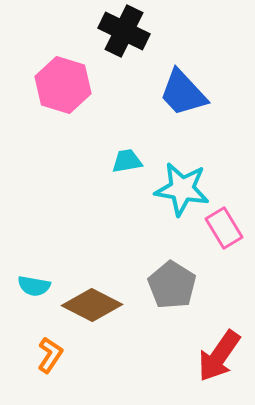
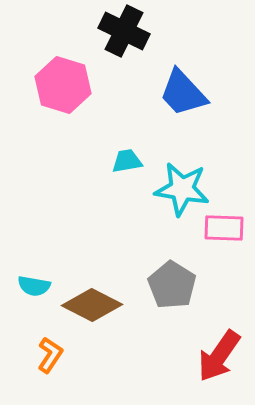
pink rectangle: rotated 57 degrees counterclockwise
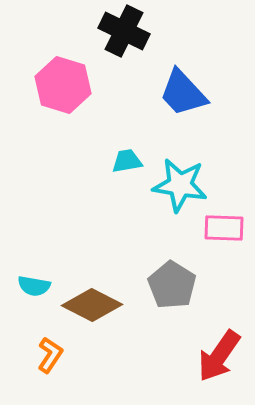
cyan star: moved 2 px left, 4 px up
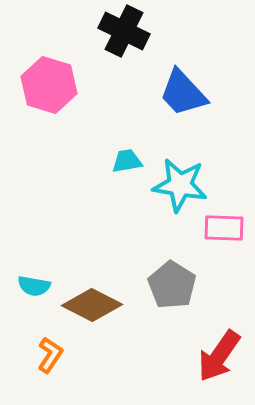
pink hexagon: moved 14 px left
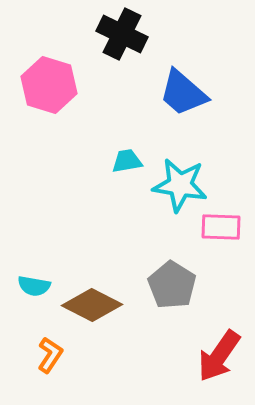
black cross: moved 2 px left, 3 px down
blue trapezoid: rotated 6 degrees counterclockwise
pink rectangle: moved 3 px left, 1 px up
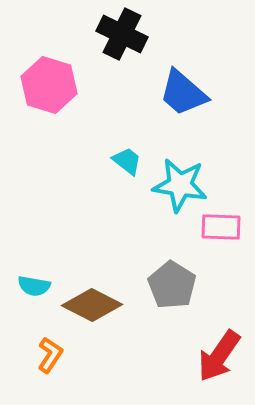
cyan trapezoid: rotated 48 degrees clockwise
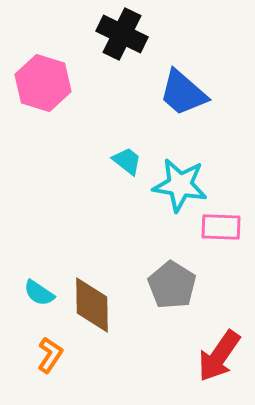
pink hexagon: moved 6 px left, 2 px up
cyan semicircle: moved 5 px right, 7 px down; rotated 24 degrees clockwise
brown diamond: rotated 62 degrees clockwise
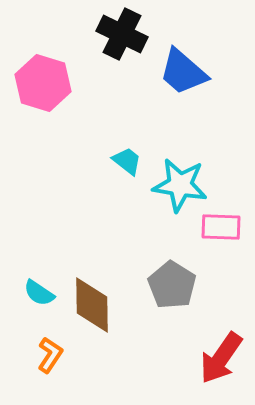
blue trapezoid: moved 21 px up
red arrow: moved 2 px right, 2 px down
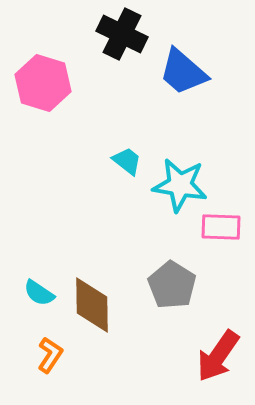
red arrow: moved 3 px left, 2 px up
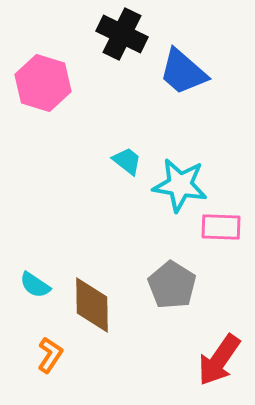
cyan semicircle: moved 4 px left, 8 px up
red arrow: moved 1 px right, 4 px down
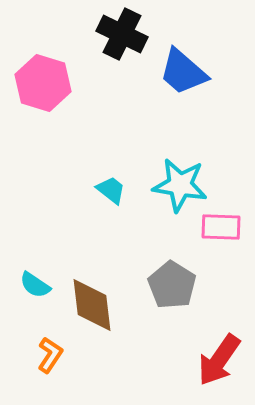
cyan trapezoid: moved 16 px left, 29 px down
brown diamond: rotated 6 degrees counterclockwise
